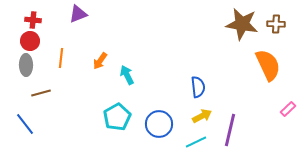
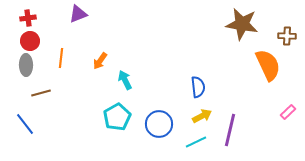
red cross: moved 5 px left, 2 px up; rotated 14 degrees counterclockwise
brown cross: moved 11 px right, 12 px down
cyan arrow: moved 2 px left, 5 px down
pink rectangle: moved 3 px down
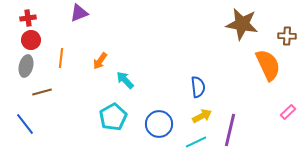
purple triangle: moved 1 px right, 1 px up
red circle: moved 1 px right, 1 px up
gray ellipse: moved 1 px down; rotated 15 degrees clockwise
cyan arrow: rotated 18 degrees counterclockwise
brown line: moved 1 px right, 1 px up
cyan pentagon: moved 4 px left
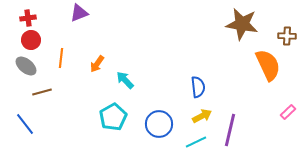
orange arrow: moved 3 px left, 3 px down
gray ellipse: rotated 65 degrees counterclockwise
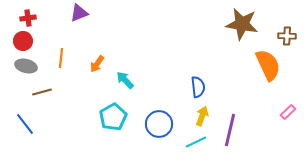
red circle: moved 8 px left, 1 px down
gray ellipse: rotated 25 degrees counterclockwise
yellow arrow: rotated 42 degrees counterclockwise
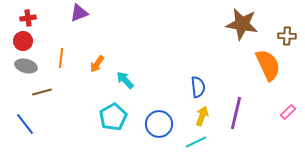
purple line: moved 6 px right, 17 px up
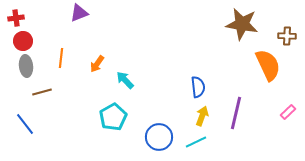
red cross: moved 12 px left
gray ellipse: rotated 70 degrees clockwise
blue circle: moved 13 px down
